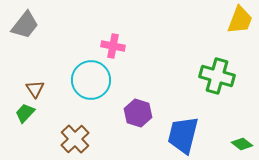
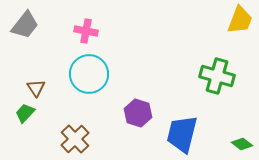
pink cross: moved 27 px left, 15 px up
cyan circle: moved 2 px left, 6 px up
brown triangle: moved 1 px right, 1 px up
blue trapezoid: moved 1 px left, 1 px up
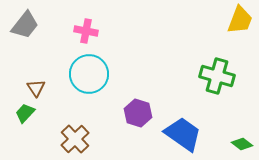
blue trapezoid: moved 1 px right; rotated 111 degrees clockwise
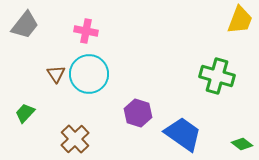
brown triangle: moved 20 px right, 14 px up
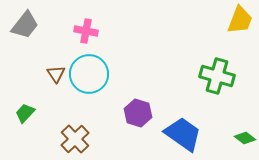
green diamond: moved 3 px right, 6 px up
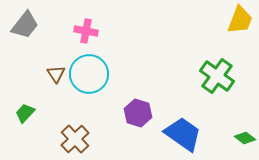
green cross: rotated 20 degrees clockwise
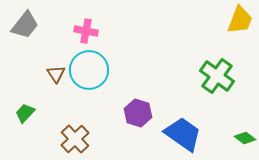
cyan circle: moved 4 px up
